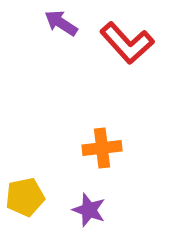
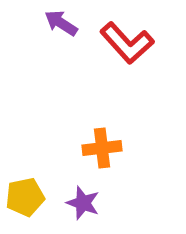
purple star: moved 6 px left, 7 px up
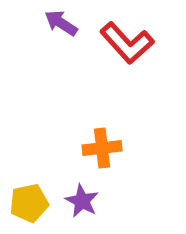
yellow pentagon: moved 4 px right, 6 px down
purple star: moved 1 px left, 2 px up; rotated 8 degrees clockwise
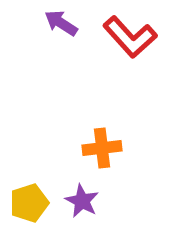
red L-shape: moved 3 px right, 6 px up
yellow pentagon: rotated 6 degrees counterclockwise
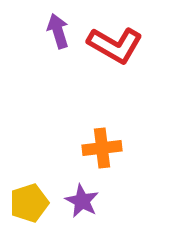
purple arrow: moved 3 px left, 8 px down; rotated 40 degrees clockwise
red L-shape: moved 15 px left, 8 px down; rotated 18 degrees counterclockwise
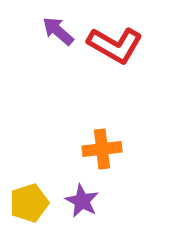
purple arrow: rotated 32 degrees counterclockwise
orange cross: moved 1 px down
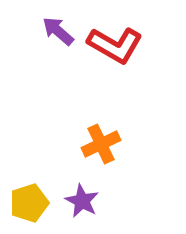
orange cross: moved 1 px left, 5 px up; rotated 18 degrees counterclockwise
